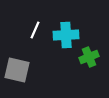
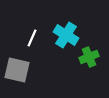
white line: moved 3 px left, 8 px down
cyan cross: rotated 35 degrees clockwise
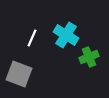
gray square: moved 2 px right, 4 px down; rotated 8 degrees clockwise
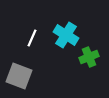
gray square: moved 2 px down
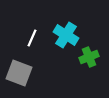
gray square: moved 3 px up
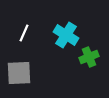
white line: moved 8 px left, 5 px up
gray square: rotated 24 degrees counterclockwise
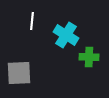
white line: moved 8 px right, 12 px up; rotated 18 degrees counterclockwise
green cross: rotated 24 degrees clockwise
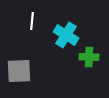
gray square: moved 2 px up
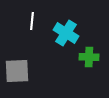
cyan cross: moved 2 px up
gray square: moved 2 px left
